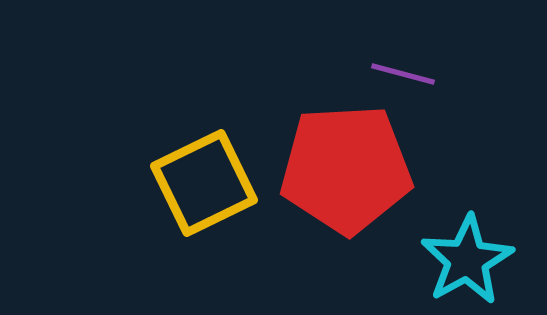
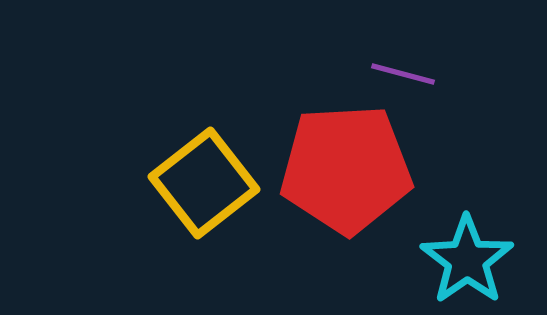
yellow square: rotated 12 degrees counterclockwise
cyan star: rotated 6 degrees counterclockwise
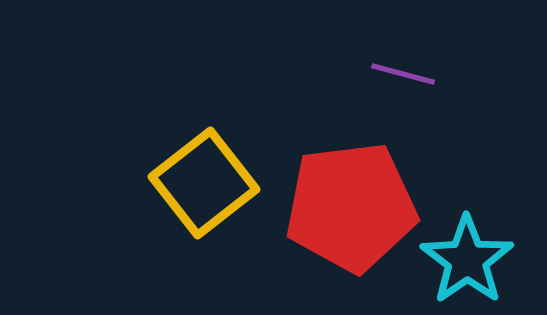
red pentagon: moved 5 px right, 38 px down; rotated 4 degrees counterclockwise
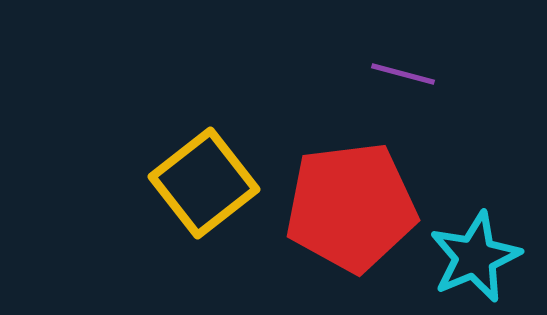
cyan star: moved 8 px right, 3 px up; rotated 12 degrees clockwise
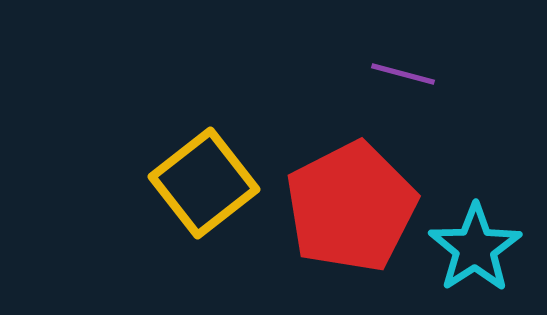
red pentagon: rotated 20 degrees counterclockwise
cyan star: moved 9 px up; rotated 10 degrees counterclockwise
